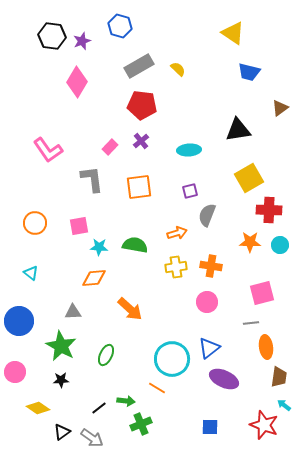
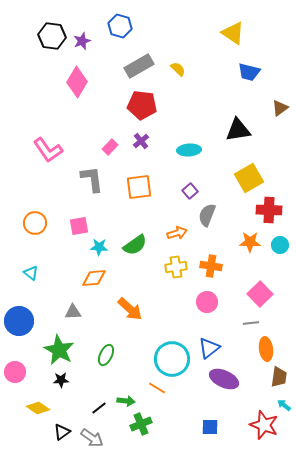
purple square at (190, 191): rotated 28 degrees counterclockwise
green semicircle at (135, 245): rotated 135 degrees clockwise
pink square at (262, 293): moved 2 px left, 1 px down; rotated 30 degrees counterclockwise
green star at (61, 346): moved 2 px left, 4 px down
orange ellipse at (266, 347): moved 2 px down
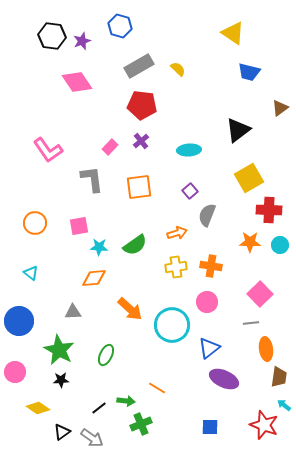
pink diamond at (77, 82): rotated 64 degrees counterclockwise
black triangle at (238, 130): rotated 28 degrees counterclockwise
cyan circle at (172, 359): moved 34 px up
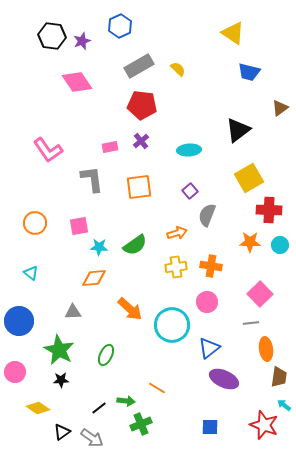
blue hexagon at (120, 26): rotated 20 degrees clockwise
pink rectangle at (110, 147): rotated 35 degrees clockwise
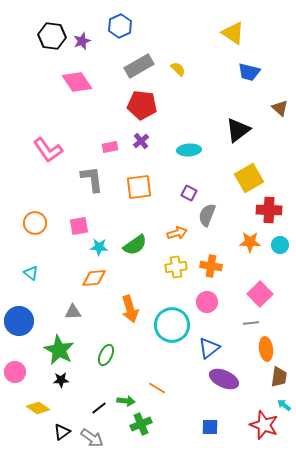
brown triangle at (280, 108): rotated 42 degrees counterclockwise
purple square at (190, 191): moved 1 px left, 2 px down; rotated 21 degrees counterclockwise
orange arrow at (130, 309): rotated 32 degrees clockwise
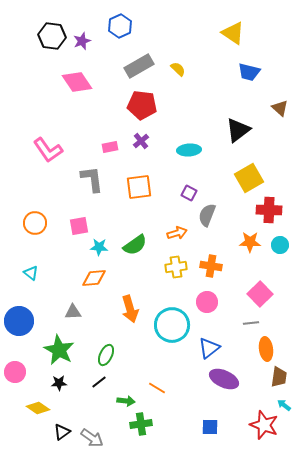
black star at (61, 380): moved 2 px left, 3 px down
black line at (99, 408): moved 26 px up
green cross at (141, 424): rotated 15 degrees clockwise
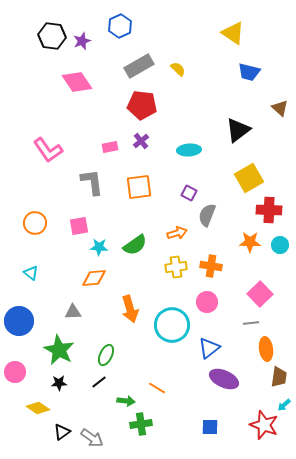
gray L-shape at (92, 179): moved 3 px down
cyan arrow at (284, 405): rotated 80 degrees counterclockwise
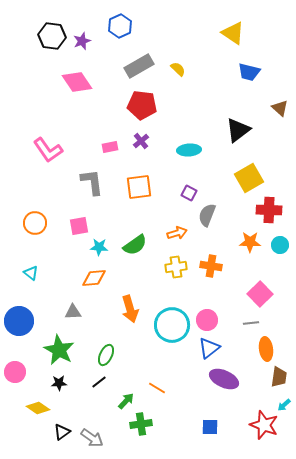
pink circle at (207, 302): moved 18 px down
green arrow at (126, 401): rotated 54 degrees counterclockwise
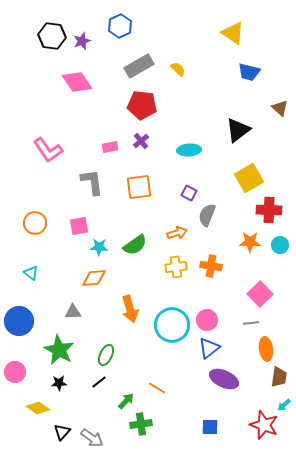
black triangle at (62, 432): rotated 12 degrees counterclockwise
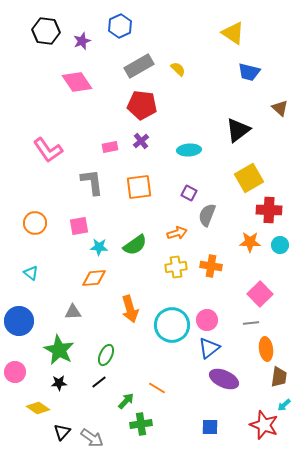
black hexagon at (52, 36): moved 6 px left, 5 px up
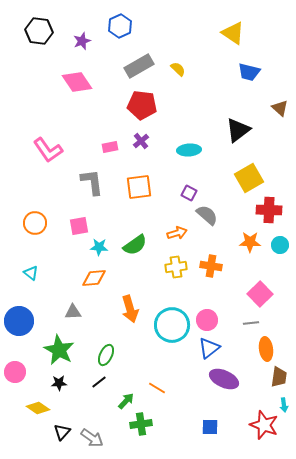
black hexagon at (46, 31): moved 7 px left
gray semicircle at (207, 215): rotated 110 degrees clockwise
cyan arrow at (284, 405): rotated 56 degrees counterclockwise
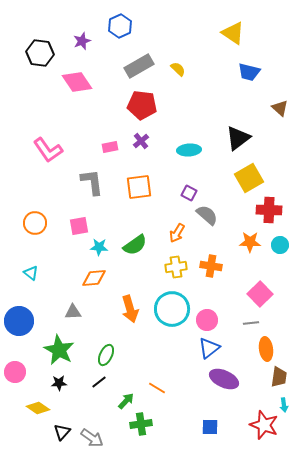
black hexagon at (39, 31): moved 1 px right, 22 px down
black triangle at (238, 130): moved 8 px down
orange arrow at (177, 233): rotated 138 degrees clockwise
cyan circle at (172, 325): moved 16 px up
